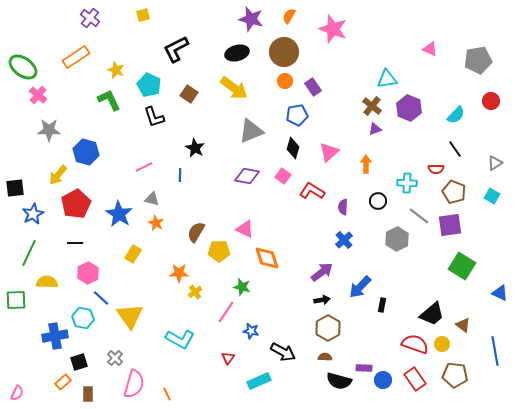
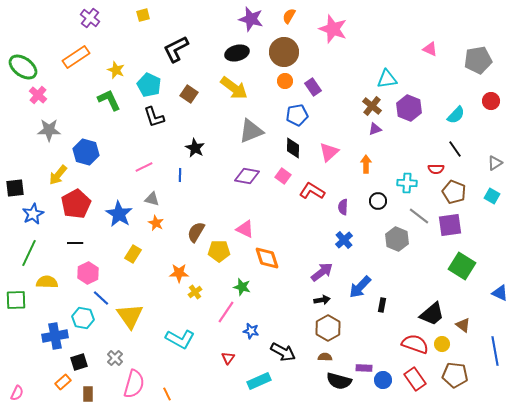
black diamond at (293, 148): rotated 15 degrees counterclockwise
gray hexagon at (397, 239): rotated 10 degrees counterclockwise
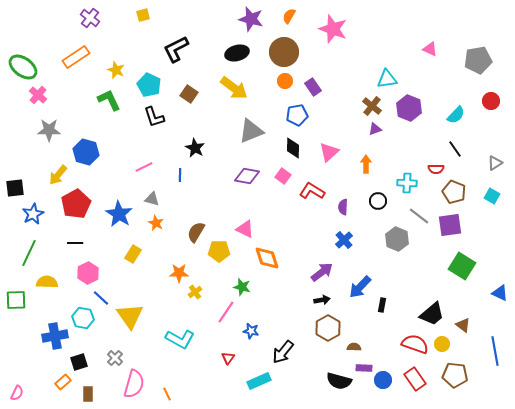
black arrow at (283, 352): rotated 100 degrees clockwise
brown semicircle at (325, 357): moved 29 px right, 10 px up
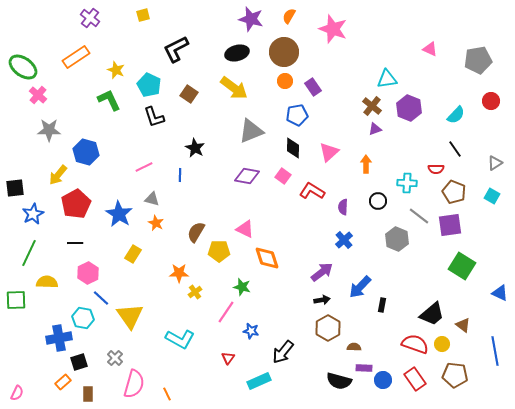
blue cross at (55, 336): moved 4 px right, 2 px down
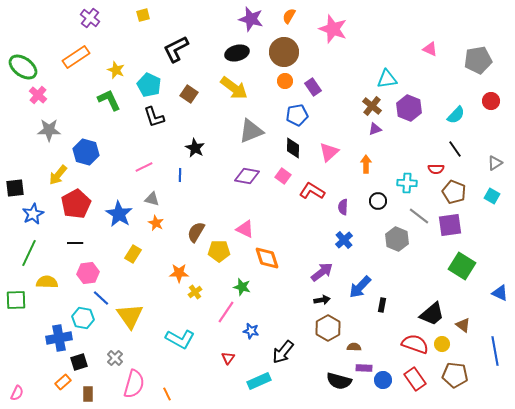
pink hexagon at (88, 273): rotated 20 degrees clockwise
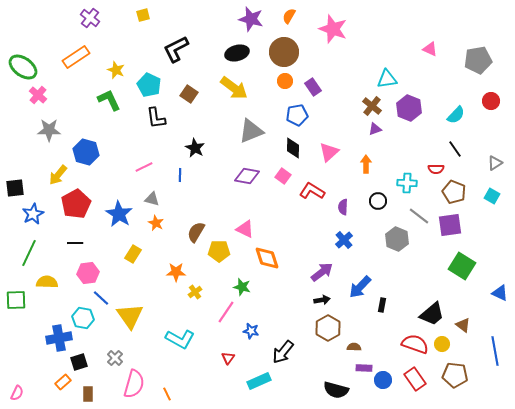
black L-shape at (154, 117): moved 2 px right, 1 px down; rotated 10 degrees clockwise
orange star at (179, 273): moved 3 px left, 1 px up
black semicircle at (339, 381): moved 3 px left, 9 px down
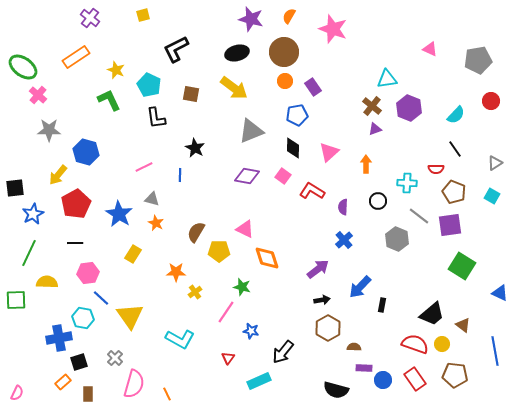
brown square at (189, 94): moved 2 px right; rotated 24 degrees counterclockwise
purple arrow at (322, 272): moved 4 px left, 3 px up
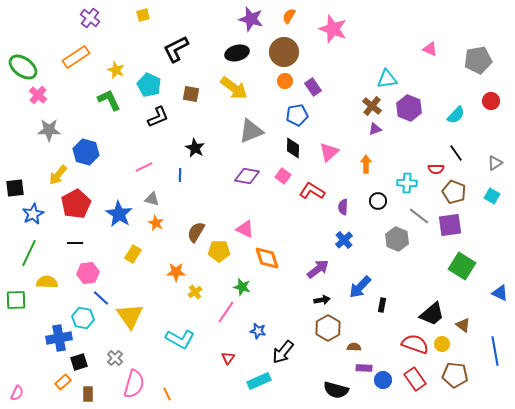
black L-shape at (156, 118): moved 2 px right, 1 px up; rotated 105 degrees counterclockwise
black line at (455, 149): moved 1 px right, 4 px down
blue star at (251, 331): moved 7 px right
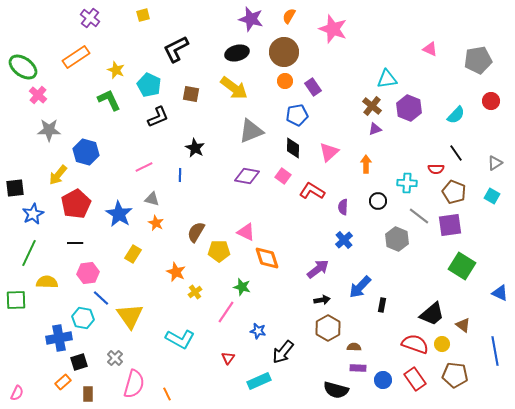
pink triangle at (245, 229): moved 1 px right, 3 px down
orange star at (176, 272): rotated 24 degrees clockwise
purple rectangle at (364, 368): moved 6 px left
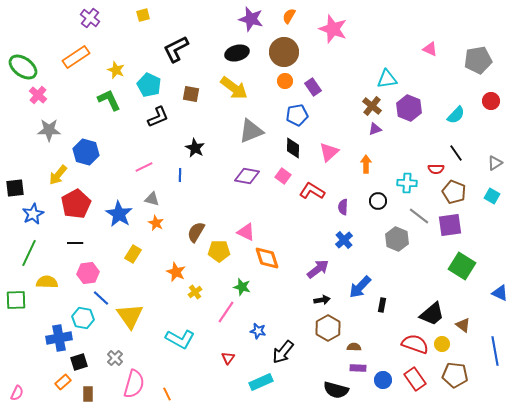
cyan rectangle at (259, 381): moved 2 px right, 1 px down
